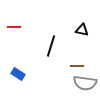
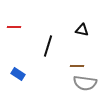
black line: moved 3 px left
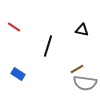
red line: rotated 32 degrees clockwise
brown line: moved 3 px down; rotated 32 degrees counterclockwise
